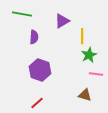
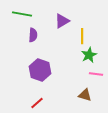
purple semicircle: moved 1 px left, 2 px up
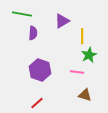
purple semicircle: moved 2 px up
pink line: moved 19 px left, 2 px up
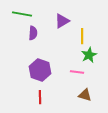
red line: moved 3 px right, 6 px up; rotated 48 degrees counterclockwise
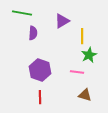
green line: moved 1 px up
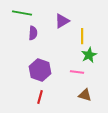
red line: rotated 16 degrees clockwise
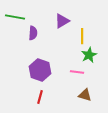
green line: moved 7 px left, 4 px down
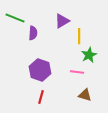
green line: moved 1 px down; rotated 12 degrees clockwise
yellow line: moved 3 px left
red line: moved 1 px right
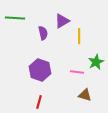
green line: rotated 18 degrees counterclockwise
purple semicircle: moved 10 px right; rotated 16 degrees counterclockwise
green star: moved 7 px right, 7 px down
red line: moved 2 px left, 5 px down
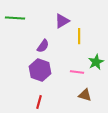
purple semicircle: moved 13 px down; rotated 48 degrees clockwise
